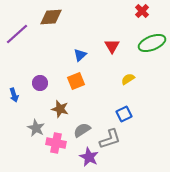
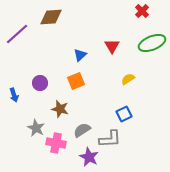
gray L-shape: rotated 15 degrees clockwise
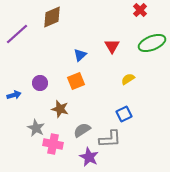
red cross: moved 2 px left, 1 px up
brown diamond: moved 1 px right; rotated 20 degrees counterclockwise
blue arrow: rotated 88 degrees counterclockwise
pink cross: moved 3 px left, 1 px down
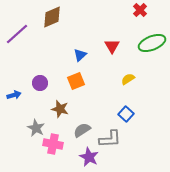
blue square: moved 2 px right; rotated 21 degrees counterclockwise
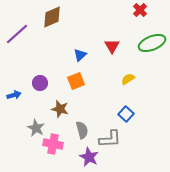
gray semicircle: rotated 108 degrees clockwise
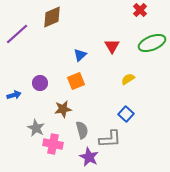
brown star: moved 3 px right; rotated 24 degrees counterclockwise
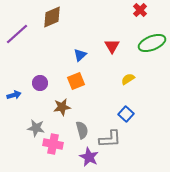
brown star: moved 1 px left, 2 px up
gray star: rotated 18 degrees counterclockwise
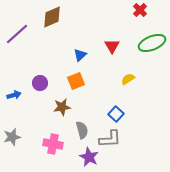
blue square: moved 10 px left
gray star: moved 24 px left, 9 px down; rotated 24 degrees counterclockwise
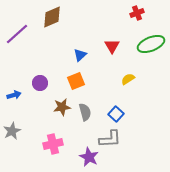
red cross: moved 3 px left, 3 px down; rotated 24 degrees clockwise
green ellipse: moved 1 px left, 1 px down
gray semicircle: moved 3 px right, 18 px up
gray star: moved 6 px up; rotated 12 degrees counterclockwise
pink cross: rotated 24 degrees counterclockwise
